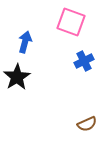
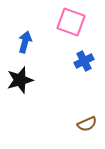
black star: moved 3 px right, 3 px down; rotated 16 degrees clockwise
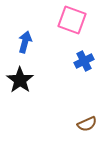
pink square: moved 1 px right, 2 px up
black star: rotated 20 degrees counterclockwise
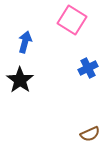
pink square: rotated 12 degrees clockwise
blue cross: moved 4 px right, 7 px down
brown semicircle: moved 3 px right, 10 px down
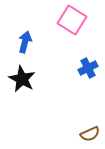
black star: moved 2 px right, 1 px up; rotated 8 degrees counterclockwise
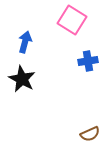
blue cross: moved 7 px up; rotated 18 degrees clockwise
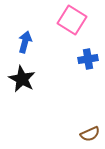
blue cross: moved 2 px up
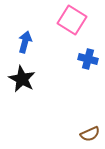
blue cross: rotated 24 degrees clockwise
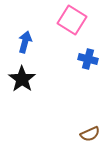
black star: rotated 8 degrees clockwise
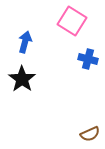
pink square: moved 1 px down
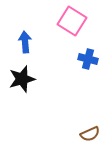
blue arrow: rotated 20 degrees counterclockwise
black star: rotated 20 degrees clockwise
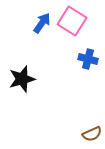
blue arrow: moved 17 px right, 19 px up; rotated 40 degrees clockwise
brown semicircle: moved 2 px right
